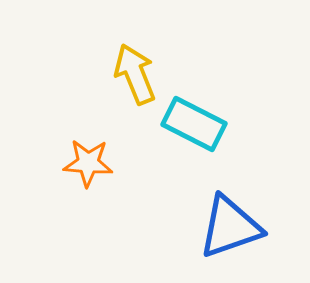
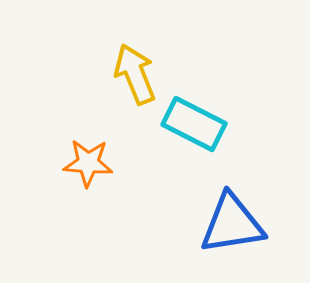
blue triangle: moved 2 px right, 3 px up; rotated 10 degrees clockwise
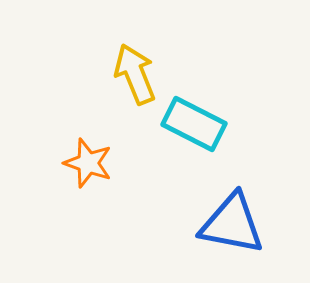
orange star: rotated 15 degrees clockwise
blue triangle: rotated 20 degrees clockwise
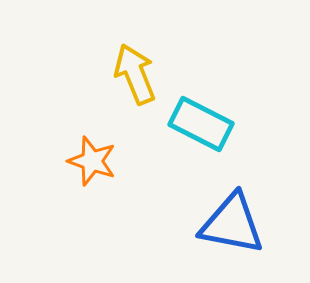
cyan rectangle: moved 7 px right
orange star: moved 4 px right, 2 px up
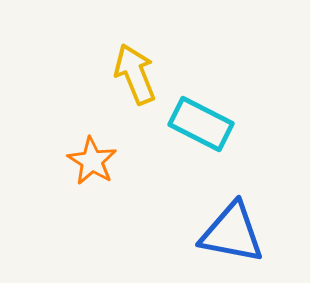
orange star: rotated 12 degrees clockwise
blue triangle: moved 9 px down
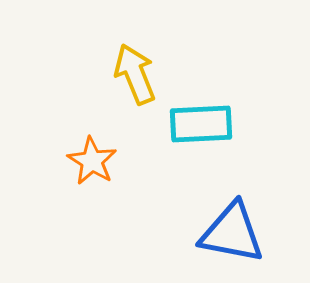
cyan rectangle: rotated 30 degrees counterclockwise
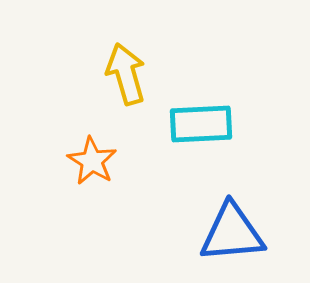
yellow arrow: moved 9 px left; rotated 6 degrees clockwise
blue triangle: rotated 16 degrees counterclockwise
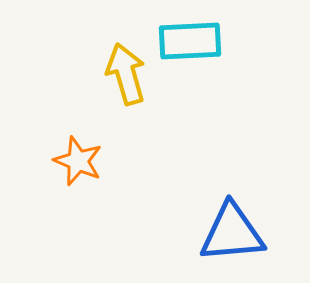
cyan rectangle: moved 11 px left, 83 px up
orange star: moved 14 px left; rotated 9 degrees counterclockwise
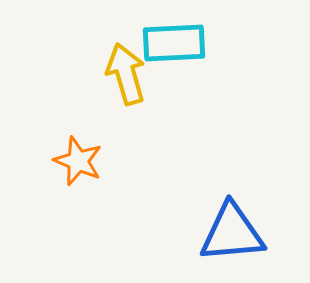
cyan rectangle: moved 16 px left, 2 px down
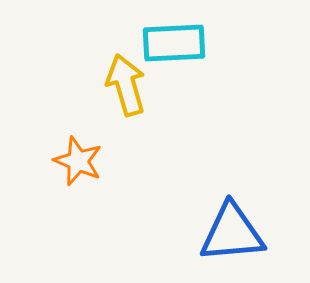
yellow arrow: moved 11 px down
